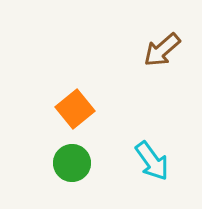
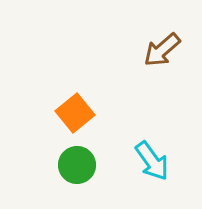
orange square: moved 4 px down
green circle: moved 5 px right, 2 px down
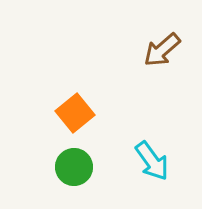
green circle: moved 3 px left, 2 px down
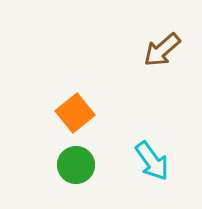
green circle: moved 2 px right, 2 px up
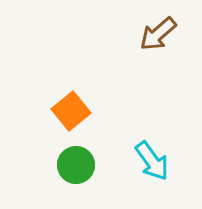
brown arrow: moved 4 px left, 16 px up
orange square: moved 4 px left, 2 px up
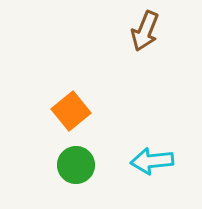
brown arrow: moved 13 px left, 3 px up; rotated 27 degrees counterclockwise
cyan arrow: rotated 120 degrees clockwise
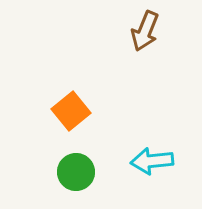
green circle: moved 7 px down
